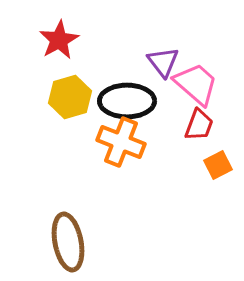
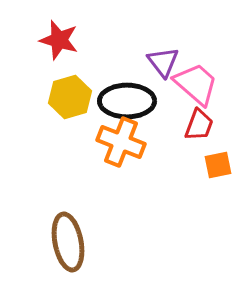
red star: rotated 27 degrees counterclockwise
orange square: rotated 16 degrees clockwise
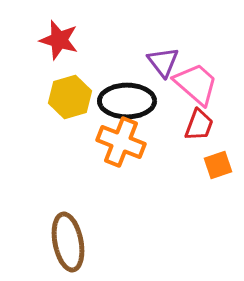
orange square: rotated 8 degrees counterclockwise
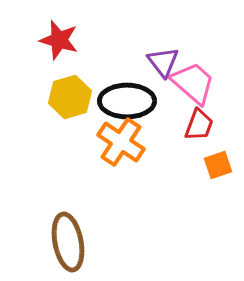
pink trapezoid: moved 3 px left, 1 px up
orange cross: rotated 12 degrees clockwise
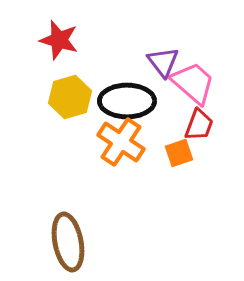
orange square: moved 39 px left, 12 px up
